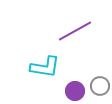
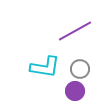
gray circle: moved 20 px left, 17 px up
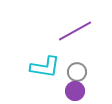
gray circle: moved 3 px left, 3 px down
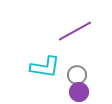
gray circle: moved 3 px down
purple circle: moved 4 px right, 1 px down
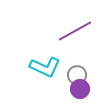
cyan L-shape: rotated 16 degrees clockwise
purple circle: moved 1 px right, 3 px up
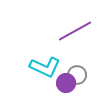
purple circle: moved 14 px left, 6 px up
